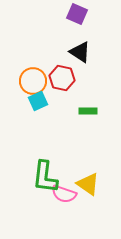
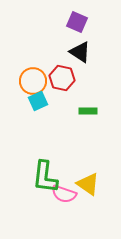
purple square: moved 8 px down
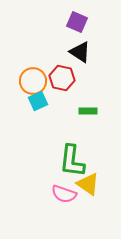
green L-shape: moved 27 px right, 16 px up
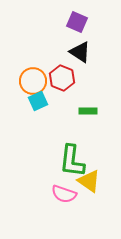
red hexagon: rotated 10 degrees clockwise
yellow triangle: moved 1 px right, 3 px up
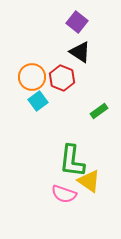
purple square: rotated 15 degrees clockwise
orange circle: moved 1 px left, 4 px up
cyan square: rotated 12 degrees counterclockwise
green rectangle: moved 11 px right; rotated 36 degrees counterclockwise
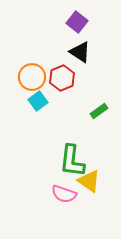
red hexagon: rotated 15 degrees clockwise
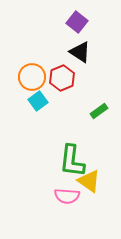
pink semicircle: moved 3 px right, 2 px down; rotated 15 degrees counterclockwise
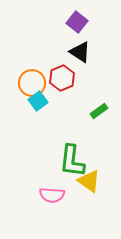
orange circle: moved 6 px down
pink semicircle: moved 15 px left, 1 px up
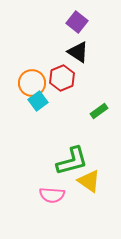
black triangle: moved 2 px left
green L-shape: rotated 112 degrees counterclockwise
